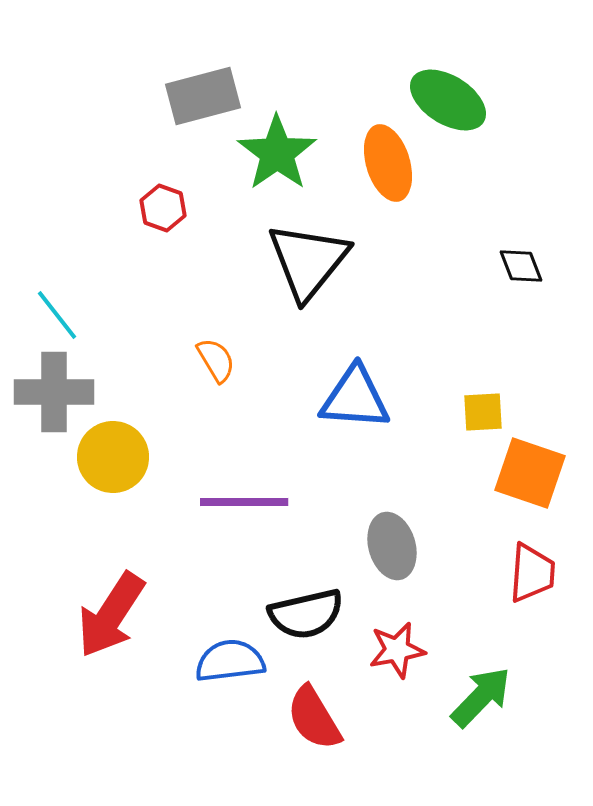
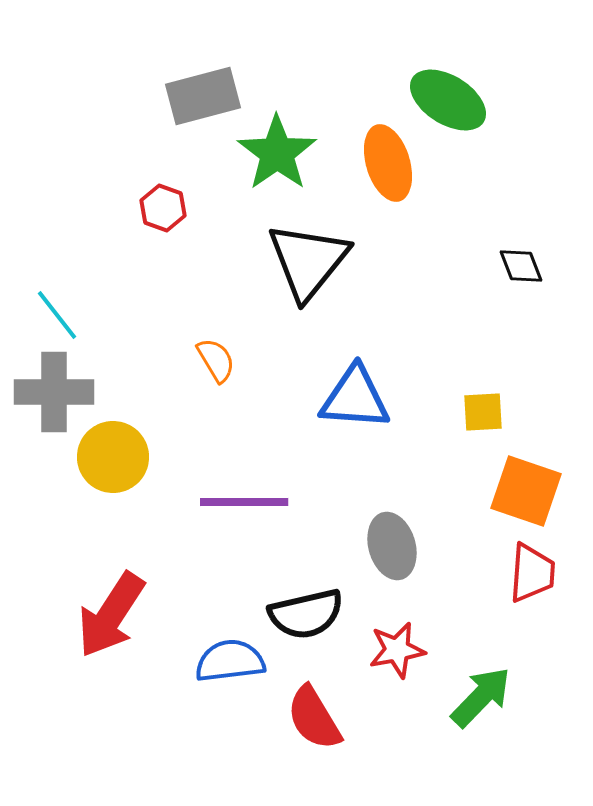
orange square: moved 4 px left, 18 px down
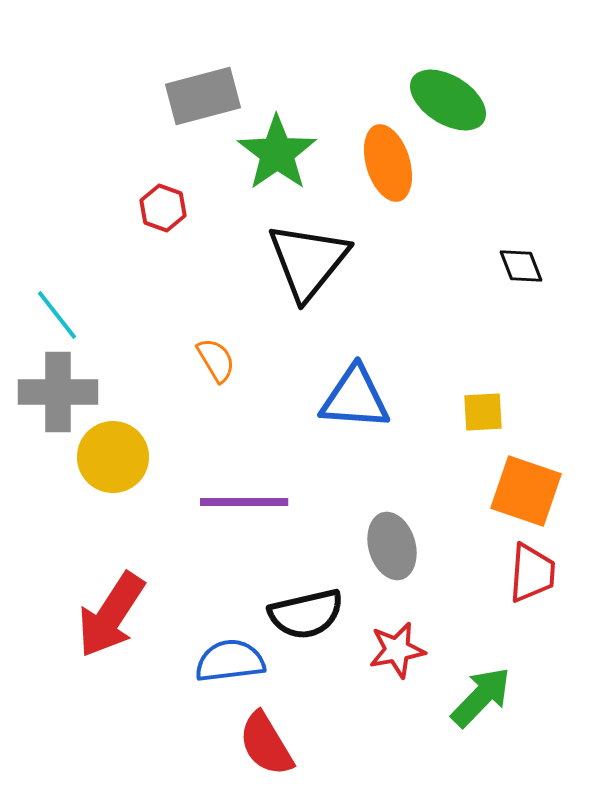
gray cross: moved 4 px right
red semicircle: moved 48 px left, 26 px down
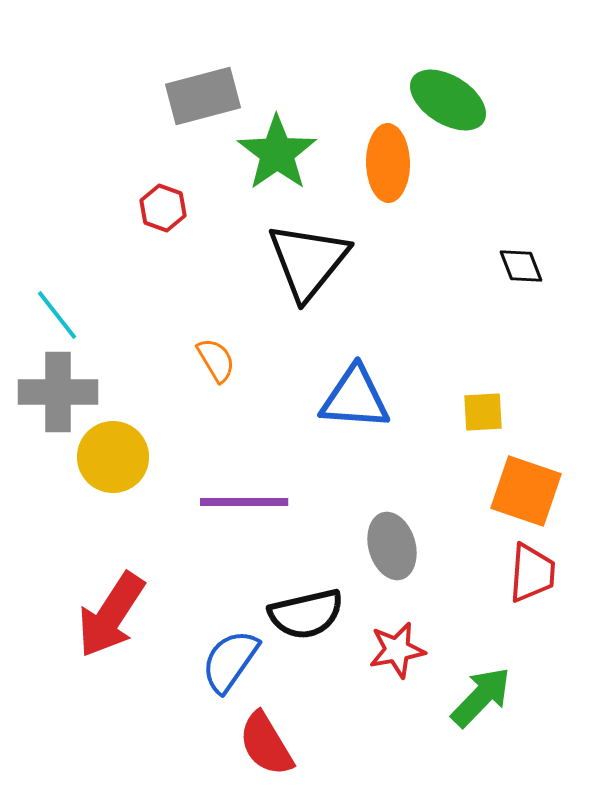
orange ellipse: rotated 16 degrees clockwise
blue semicircle: rotated 48 degrees counterclockwise
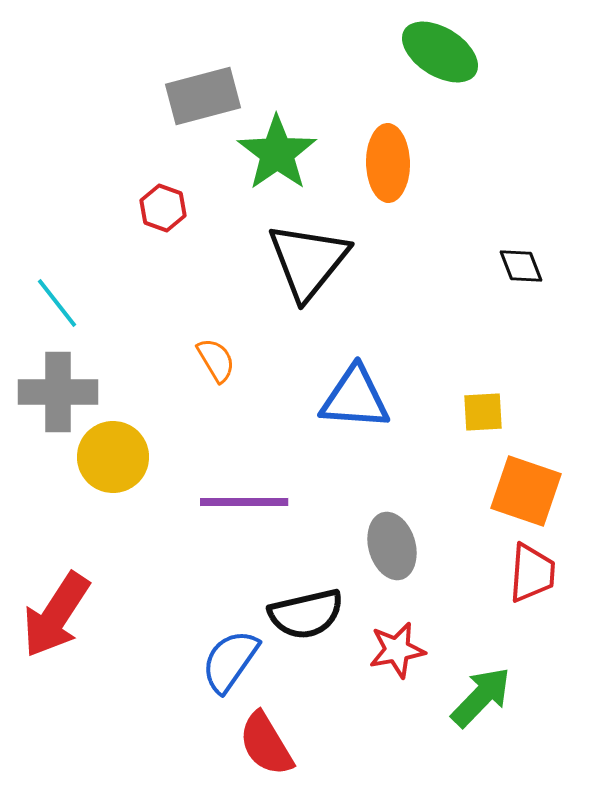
green ellipse: moved 8 px left, 48 px up
cyan line: moved 12 px up
red arrow: moved 55 px left
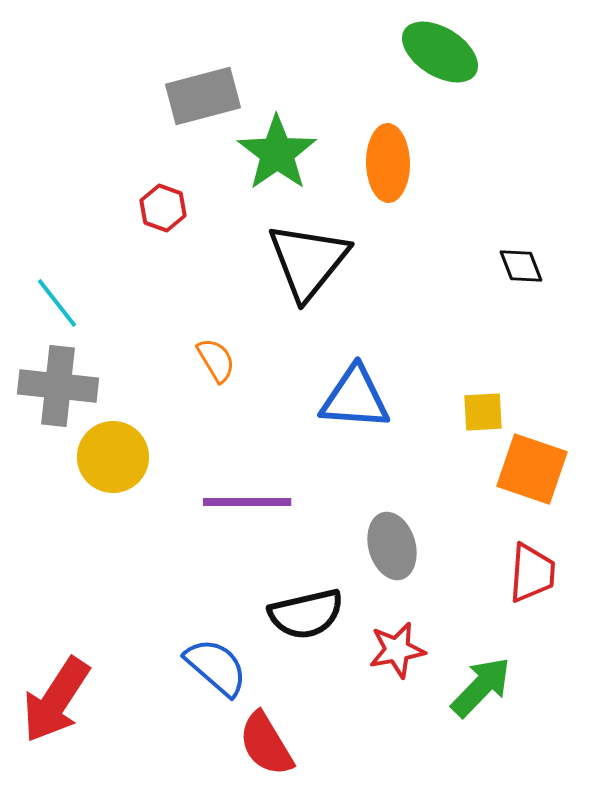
gray cross: moved 6 px up; rotated 6 degrees clockwise
orange square: moved 6 px right, 22 px up
purple line: moved 3 px right
red arrow: moved 85 px down
blue semicircle: moved 14 px left, 6 px down; rotated 96 degrees clockwise
green arrow: moved 10 px up
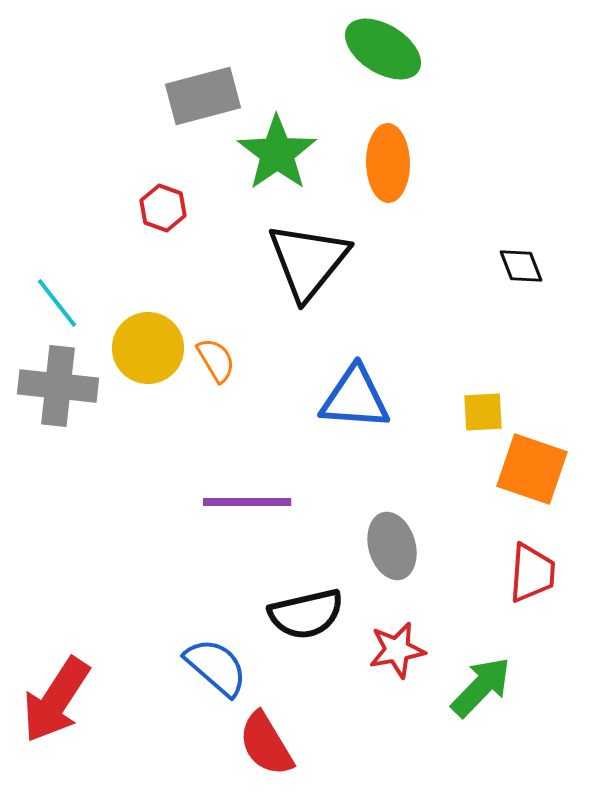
green ellipse: moved 57 px left, 3 px up
yellow circle: moved 35 px right, 109 px up
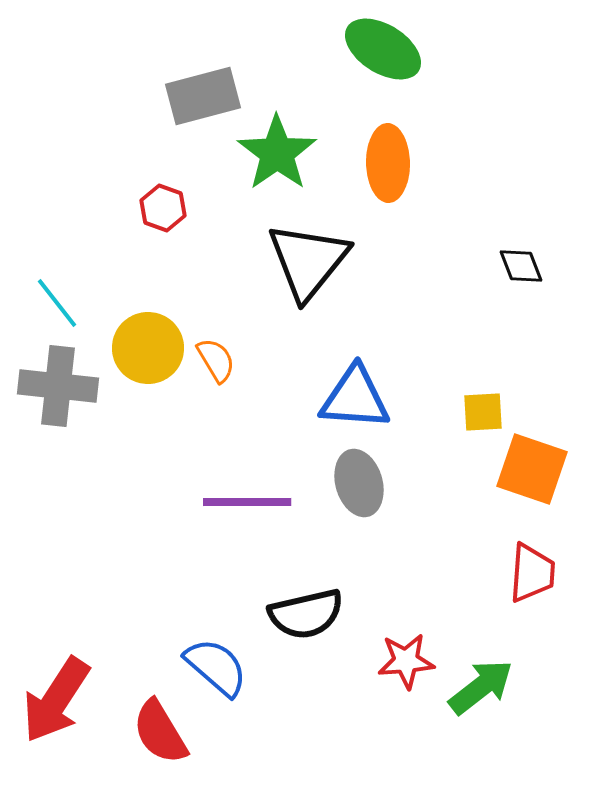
gray ellipse: moved 33 px left, 63 px up
red star: moved 9 px right, 11 px down; rotated 6 degrees clockwise
green arrow: rotated 8 degrees clockwise
red semicircle: moved 106 px left, 12 px up
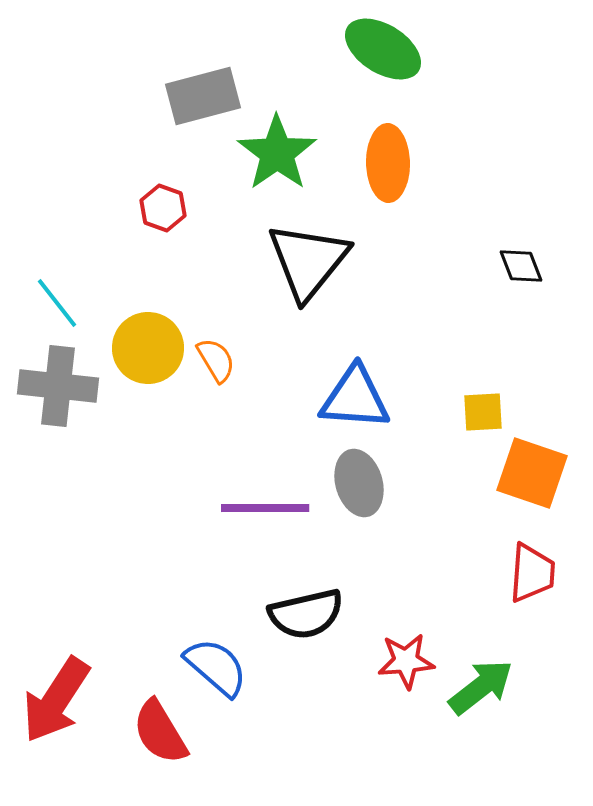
orange square: moved 4 px down
purple line: moved 18 px right, 6 px down
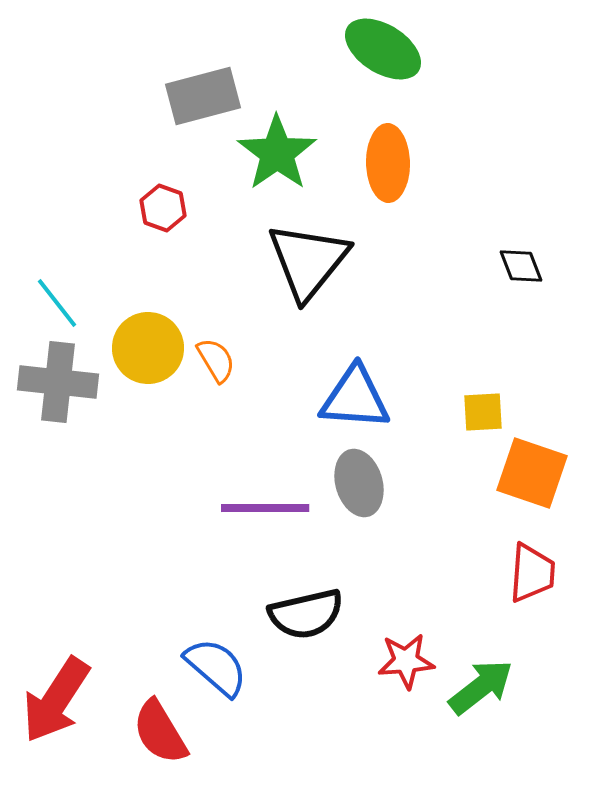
gray cross: moved 4 px up
